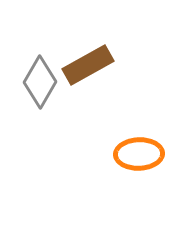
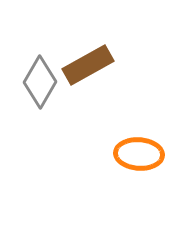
orange ellipse: rotated 6 degrees clockwise
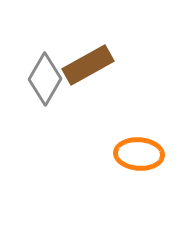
gray diamond: moved 5 px right, 3 px up
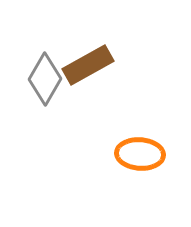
orange ellipse: moved 1 px right
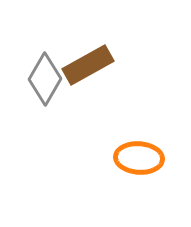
orange ellipse: moved 1 px left, 4 px down
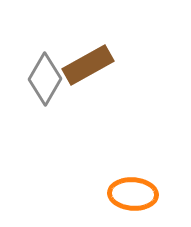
orange ellipse: moved 6 px left, 36 px down
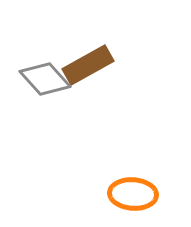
gray diamond: rotated 72 degrees counterclockwise
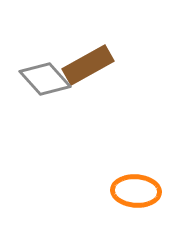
orange ellipse: moved 3 px right, 3 px up
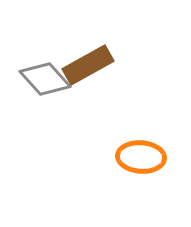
orange ellipse: moved 5 px right, 34 px up
